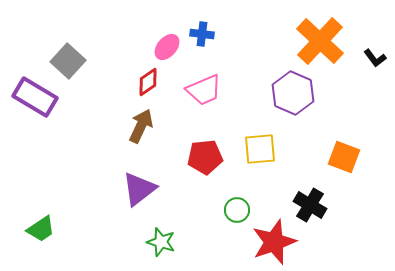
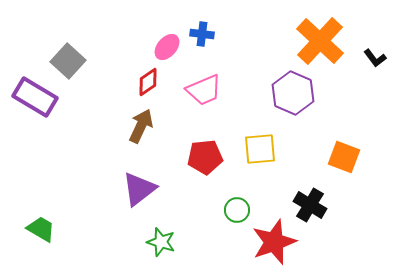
green trapezoid: rotated 116 degrees counterclockwise
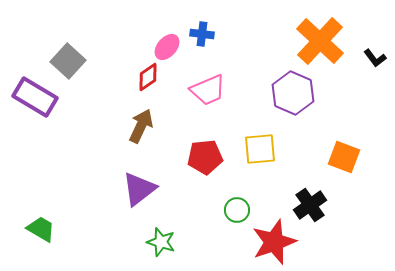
red diamond: moved 5 px up
pink trapezoid: moved 4 px right
black cross: rotated 24 degrees clockwise
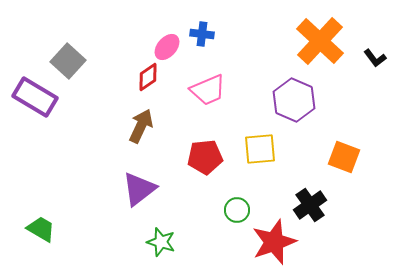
purple hexagon: moved 1 px right, 7 px down
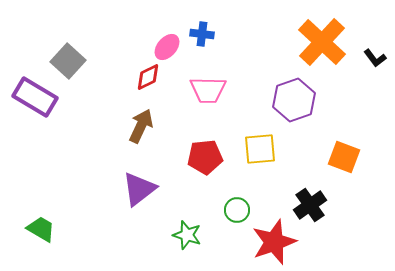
orange cross: moved 2 px right, 1 px down
red diamond: rotated 8 degrees clockwise
pink trapezoid: rotated 24 degrees clockwise
purple hexagon: rotated 18 degrees clockwise
green star: moved 26 px right, 7 px up
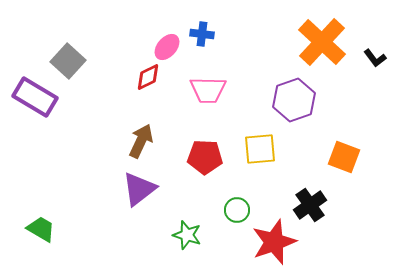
brown arrow: moved 15 px down
red pentagon: rotated 8 degrees clockwise
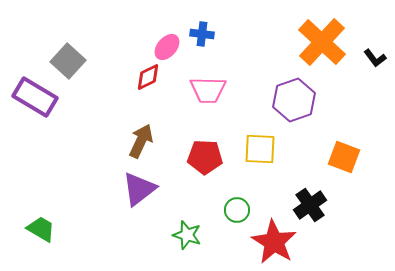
yellow square: rotated 8 degrees clockwise
red star: rotated 21 degrees counterclockwise
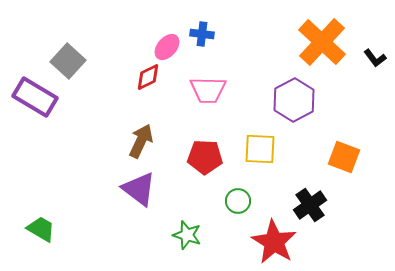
purple hexagon: rotated 9 degrees counterclockwise
purple triangle: rotated 45 degrees counterclockwise
green circle: moved 1 px right, 9 px up
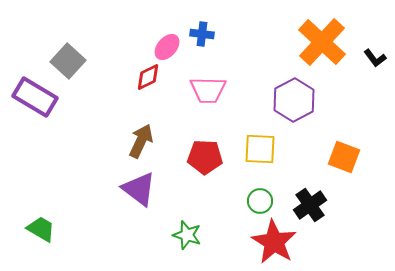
green circle: moved 22 px right
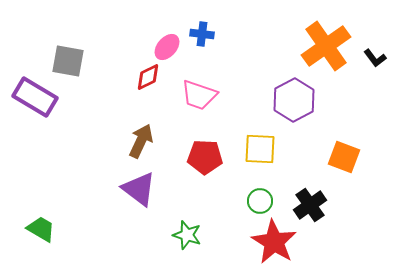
orange cross: moved 4 px right, 4 px down; rotated 12 degrees clockwise
gray square: rotated 32 degrees counterclockwise
pink trapezoid: moved 9 px left, 5 px down; rotated 18 degrees clockwise
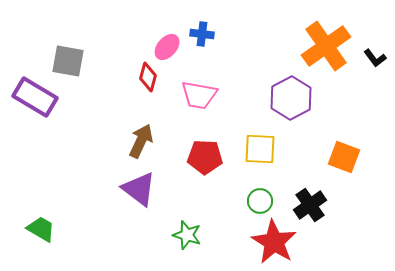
red diamond: rotated 48 degrees counterclockwise
pink trapezoid: rotated 9 degrees counterclockwise
purple hexagon: moved 3 px left, 2 px up
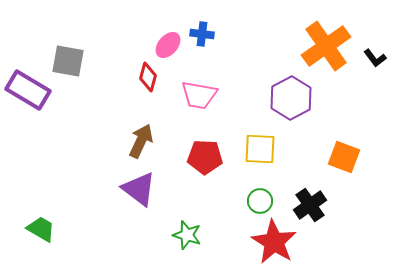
pink ellipse: moved 1 px right, 2 px up
purple rectangle: moved 7 px left, 7 px up
